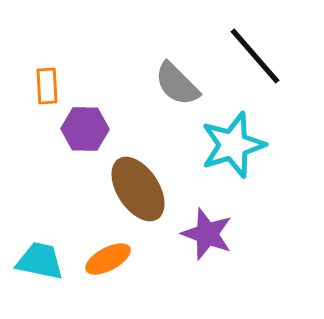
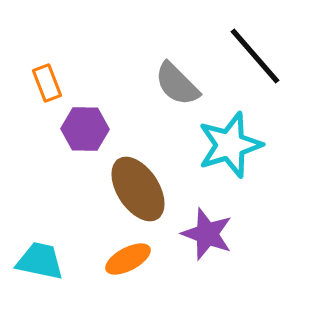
orange rectangle: moved 3 px up; rotated 18 degrees counterclockwise
cyan star: moved 3 px left
orange ellipse: moved 20 px right
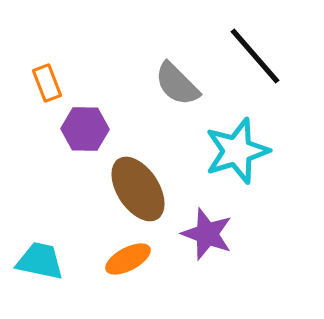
cyan star: moved 7 px right, 6 px down
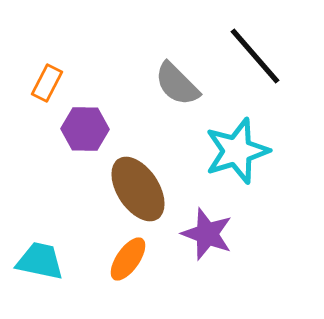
orange rectangle: rotated 48 degrees clockwise
orange ellipse: rotated 27 degrees counterclockwise
